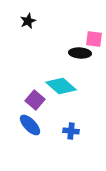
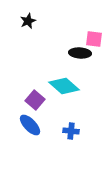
cyan diamond: moved 3 px right
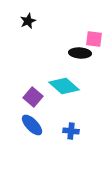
purple square: moved 2 px left, 3 px up
blue ellipse: moved 2 px right
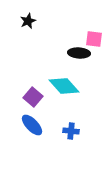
black ellipse: moved 1 px left
cyan diamond: rotated 8 degrees clockwise
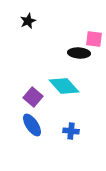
blue ellipse: rotated 10 degrees clockwise
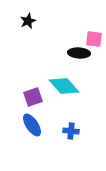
purple square: rotated 30 degrees clockwise
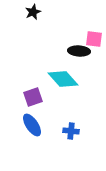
black star: moved 5 px right, 9 px up
black ellipse: moved 2 px up
cyan diamond: moved 1 px left, 7 px up
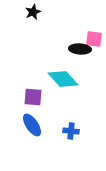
black ellipse: moved 1 px right, 2 px up
purple square: rotated 24 degrees clockwise
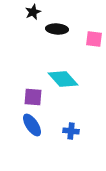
black ellipse: moved 23 px left, 20 px up
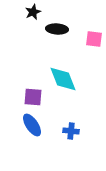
cyan diamond: rotated 20 degrees clockwise
